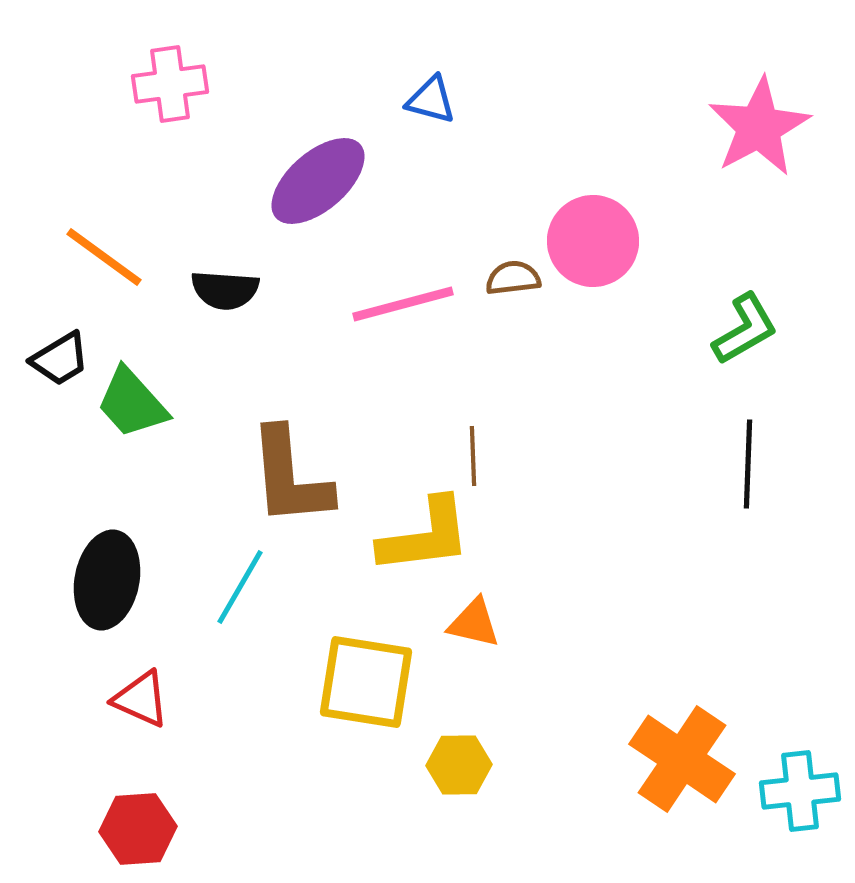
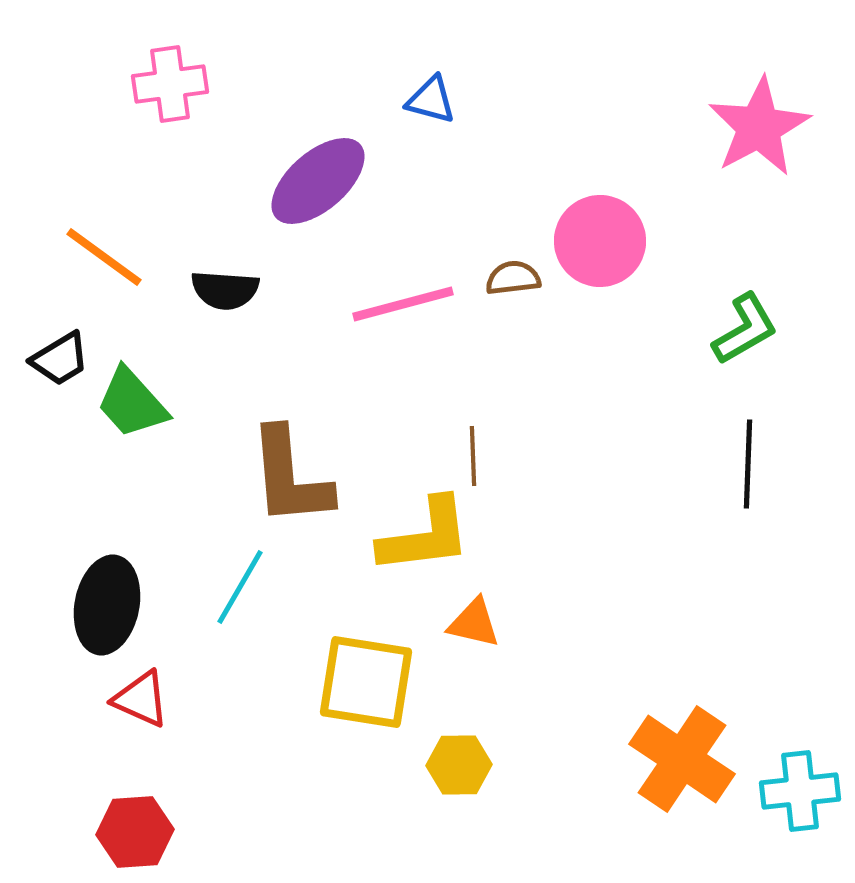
pink circle: moved 7 px right
black ellipse: moved 25 px down
red hexagon: moved 3 px left, 3 px down
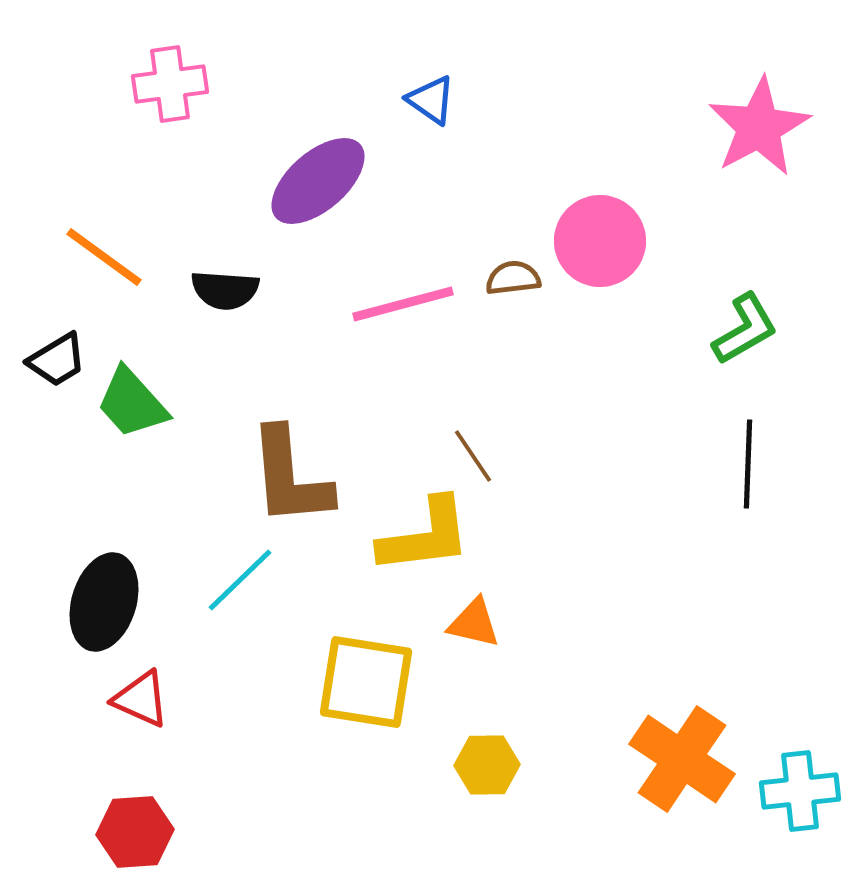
blue triangle: rotated 20 degrees clockwise
black trapezoid: moved 3 px left, 1 px down
brown line: rotated 32 degrees counterclockwise
cyan line: moved 7 px up; rotated 16 degrees clockwise
black ellipse: moved 3 px left, 3 px up; rotated 6 degrees clockwise
yellow hexagon: moved 28 px right
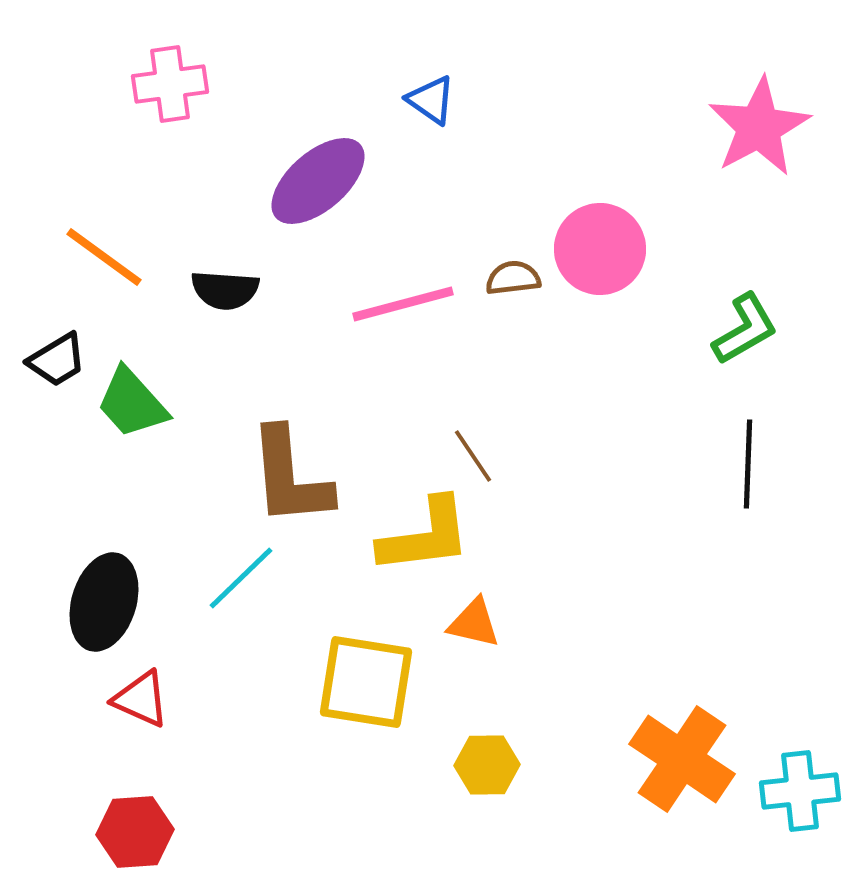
pink circle: moved 8 px down
cyan line: moved 1 px right, 2 px up
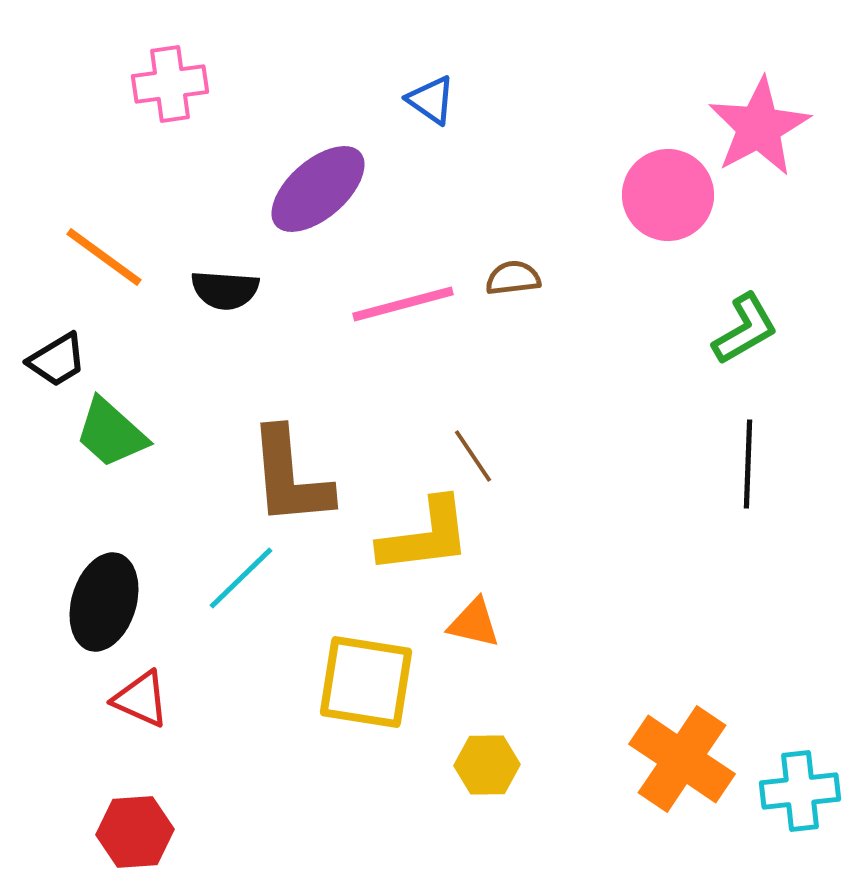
purple ellipse: moved 8 px down
pink circle: moved 68 px right, 54 px up
green trapezoid: moved 21 px left, 30 px down; rotated 6 degrees counterclockwise
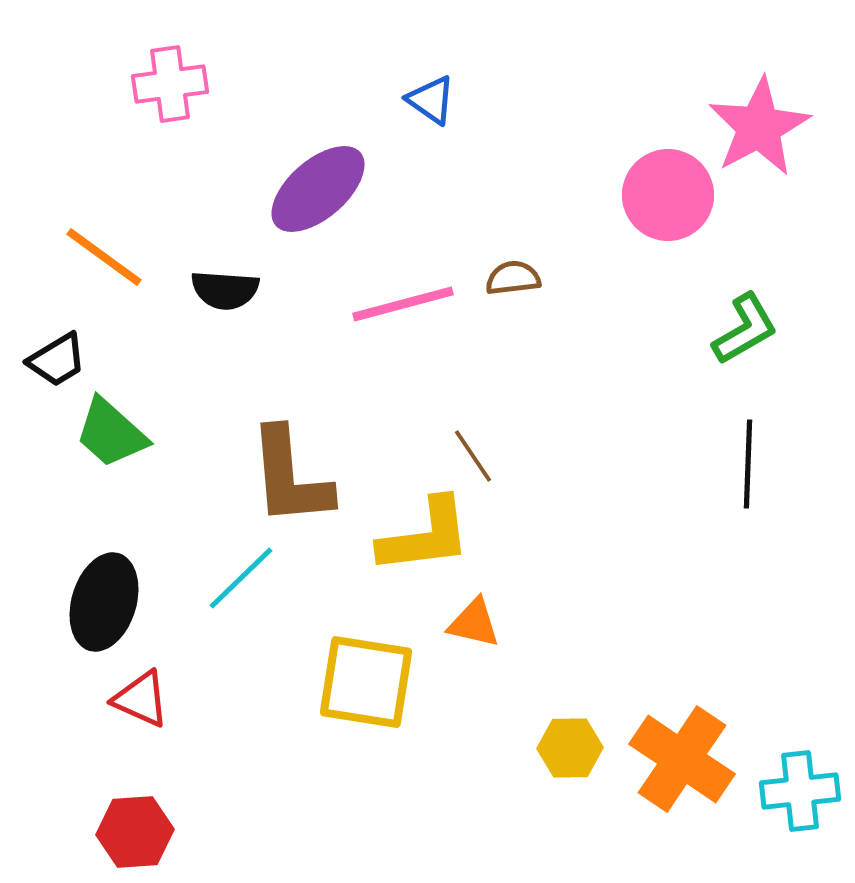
yellow hexagon: moved 83 px right, 17 px up
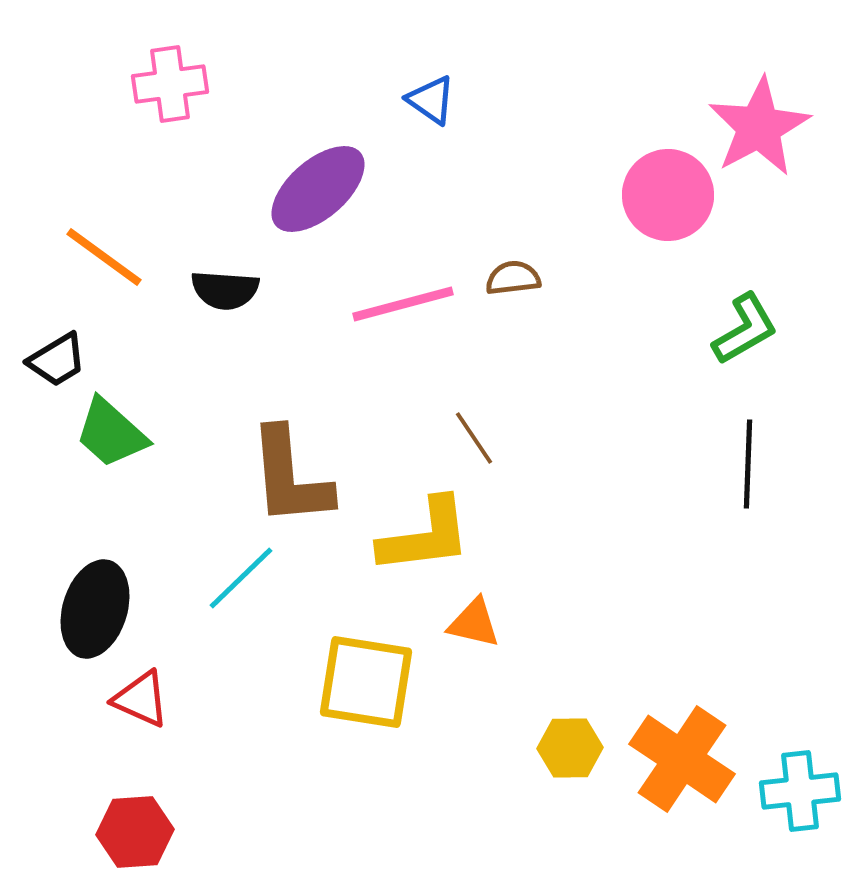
brown line: moved 1 px right, 18 px up
black ellipse: moved 9 px left, 7 px down
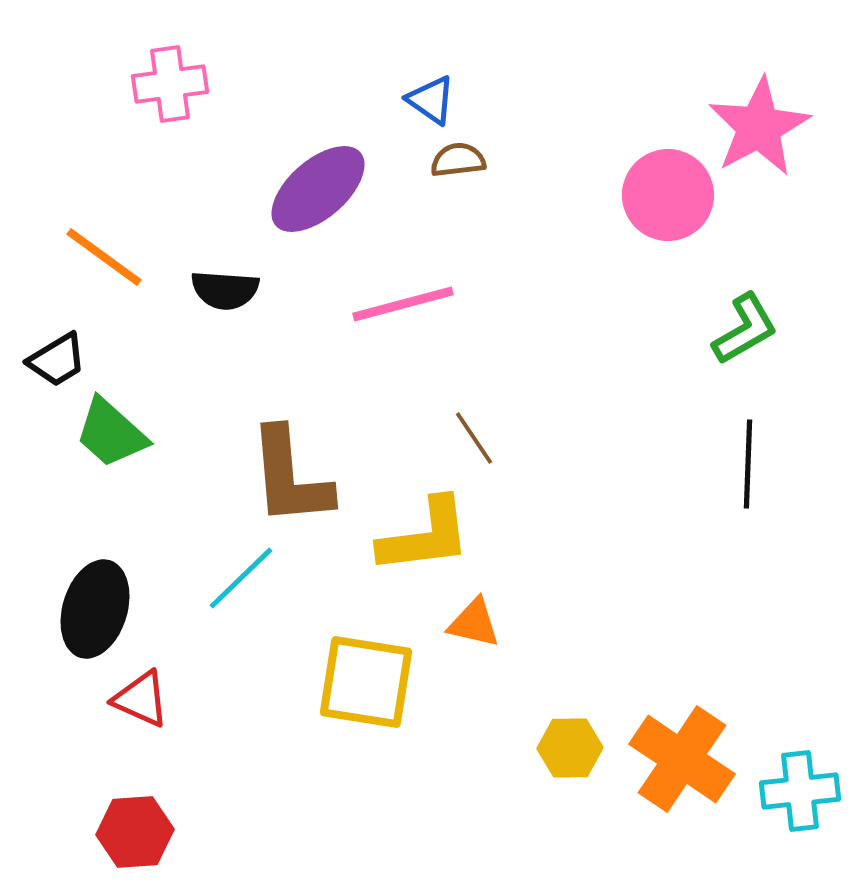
brown semicircle: moved 55 px left, 118 px up
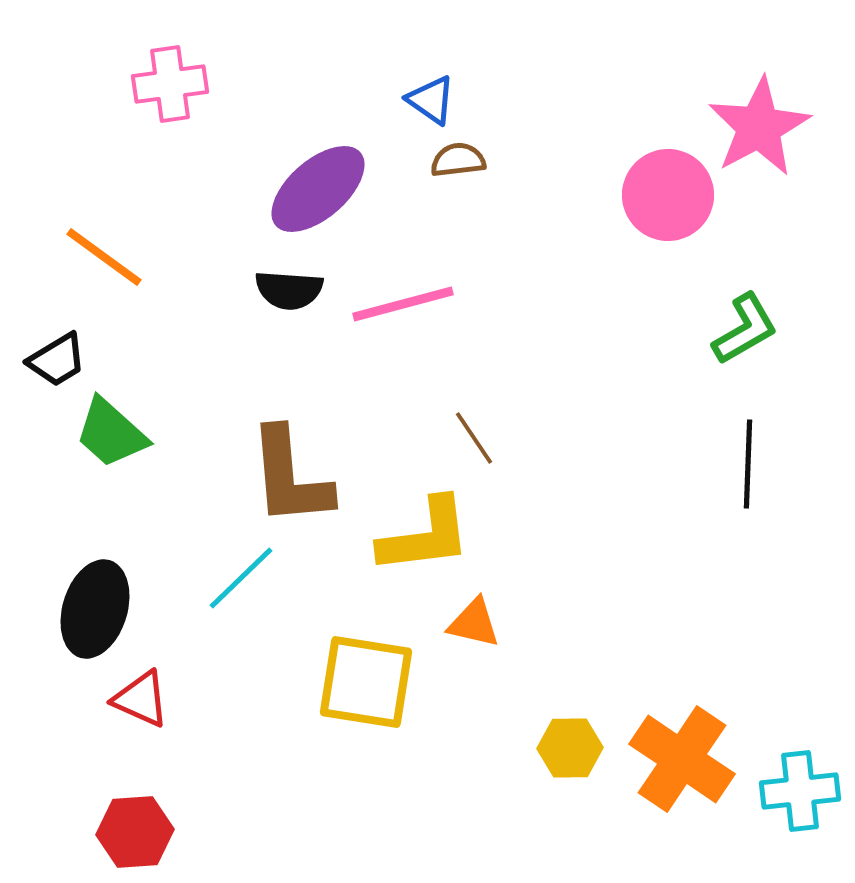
black semicircle: moved 64 px right
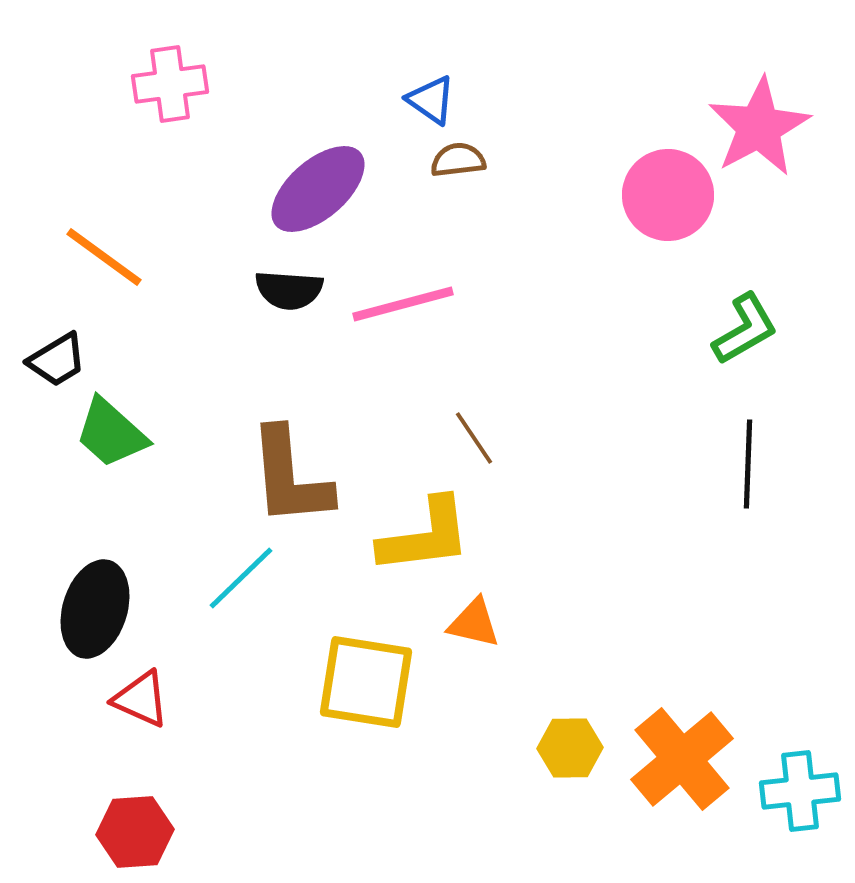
orange cross: rotated 16 degrees clockwise
